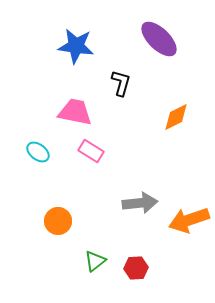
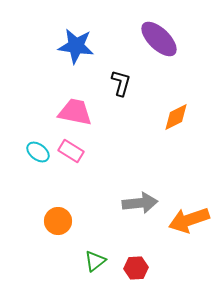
pink rectangle: moved 20 px left
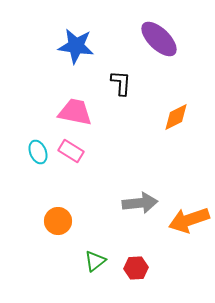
black L-shape: rotated 12 degrees counterclockwise
cyan ellipse: rotated 30 degrees clockwise
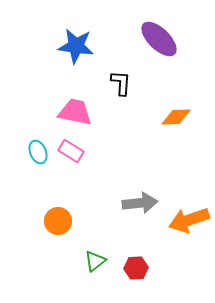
orange diamond: rotated 24 degrees clockwise
